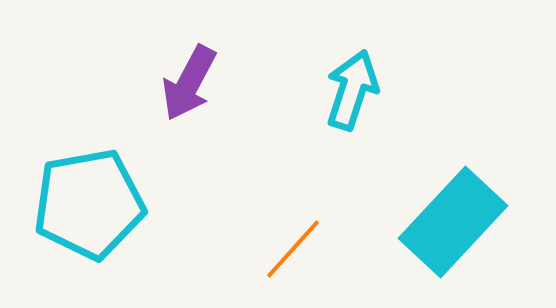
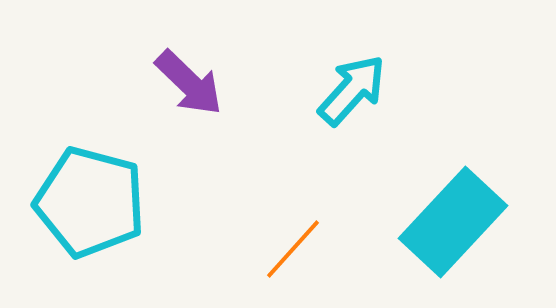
purple arrow: rotated 74 degrees counterclockwise
cyan arrow: rotated 24 degrees clockwise
cyan pentagon: moved 1 px right, 2 px up; rotated 25 degrees clockwise
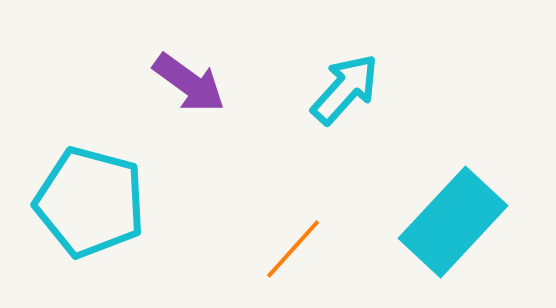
purple arrow: rotated 8 degrees counterclockwise
cyan arrow: moved 7 px left, 1 px up
